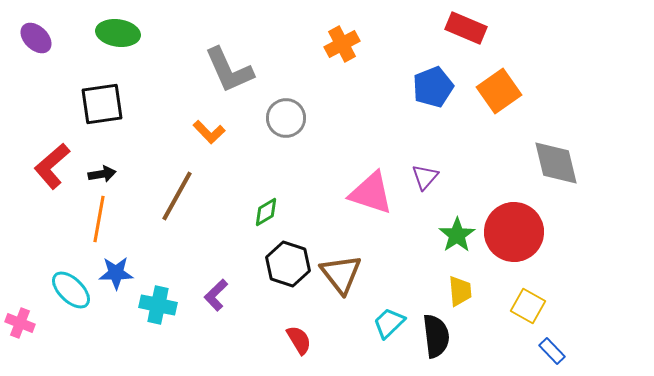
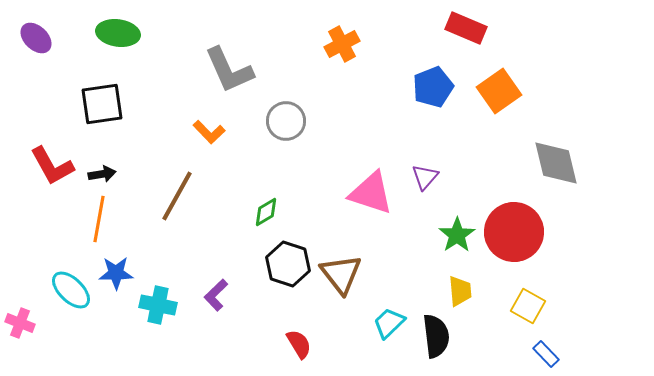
gray circle: moved 3 px down
red L-shape: rotated 78 degrees counterclockwise
red semicircle: moved 4 px down
blue rectangle: moved 6 px left, 3 px down
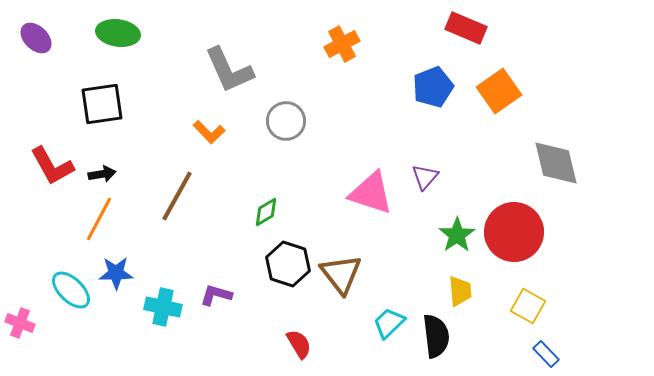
orange line: rotated 18 degrees clockwise
purple L-shape: rotated 60 degrees clockwise
cyan cross: moved 5 px right, 2 px down
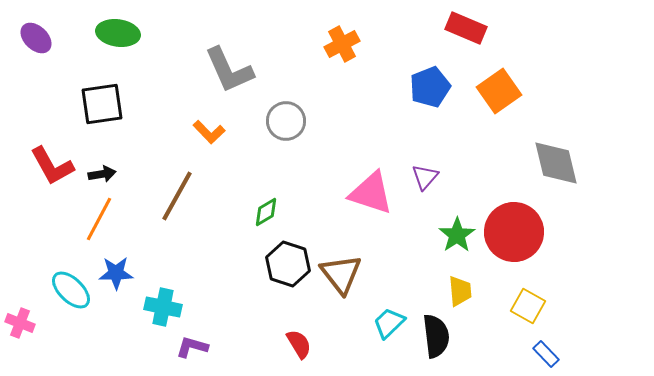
blue pentagon: moved 3 px left
purple L-shape: moved 24 px left, 52 px down
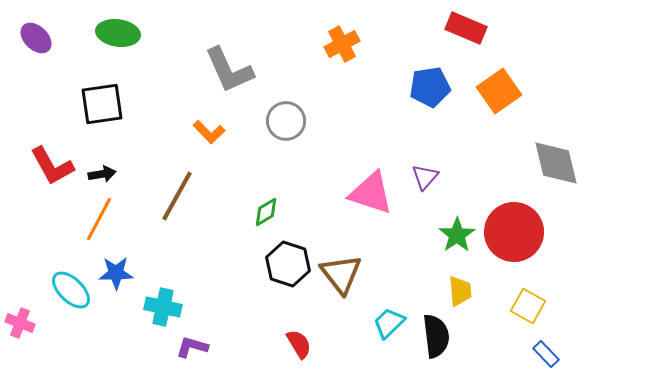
blue pentagon: rotated 12 degrees clockwise
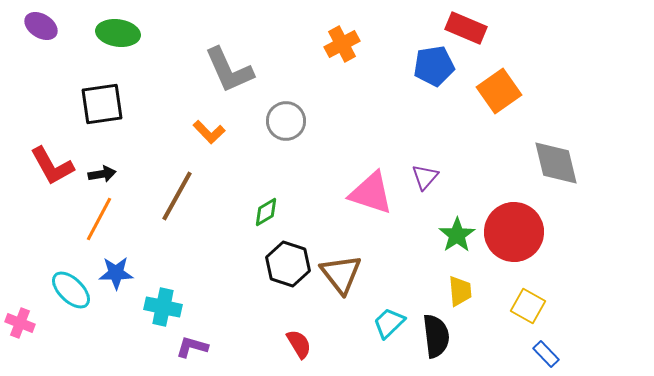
purple ellipse: moved 5 px right, 12 px up; rotated 12 degrees counterclockwise
blue pentagon: moved 4 px right, 21 px up
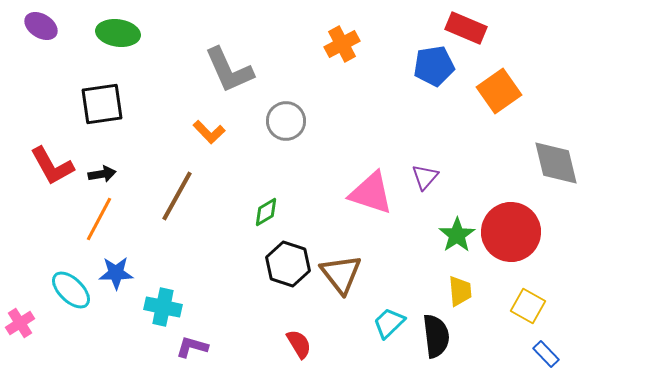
red circle: moved 3 px left
pink cross: rotated 36 degrees clockwise
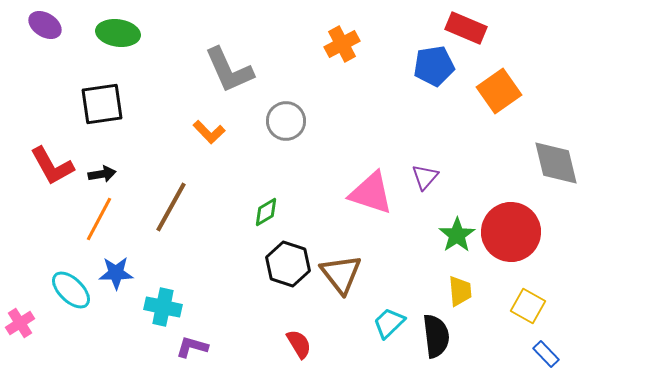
purple ellipse: moved 4 px right, 1 px up
brown line: moved 6 px left, 11 px down
